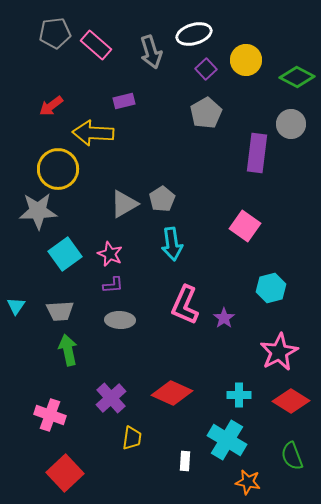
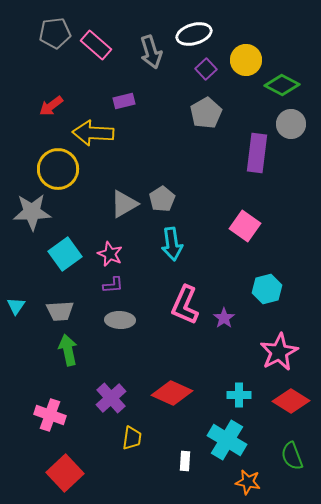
green diamond at (297, 77): moved 15 px left, 8 px down
gray star at (38, 211): moved 6 px left, 1 px down
cyan hexagon at (271, 288): moved 4 px left, 1 px down
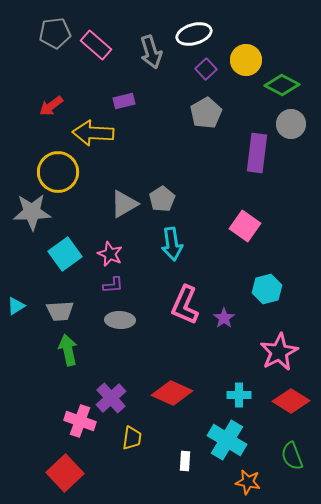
yellow circle at (58, 169): moved 3 px down
cyan triangle at (16, 306): rotated 24 degrees clockwise
pink cross at (50, 415): moved 30 px right, 6 px down
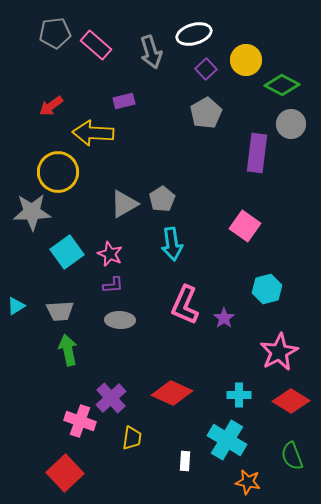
cyan square at (65, 254): moved 2 px right, 2 px up
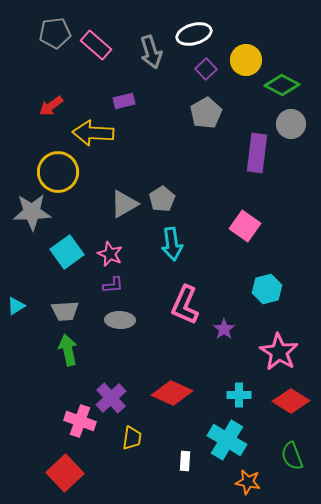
gray trapezoid at (60, 311): moved 5 px right
purple star at (224, 318): moved 11 px down
pink star at (279, 352): rotated 12 degrees counterclockwise
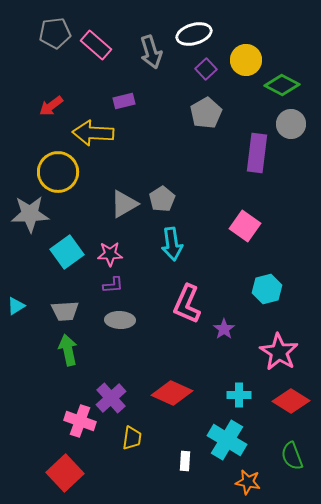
gray star at (32, 212): moved 2 px left, 2 px down
pink star at (110, 254): rotated 25 degrees counterclockwise
pink L-shape at (185, 305): moved 2 px right, 1 px up
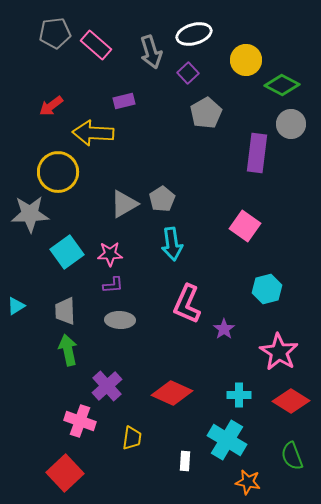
purple square at (206, 69): moved 18 px left, 4 px down
gray trapezoid at (65, 311): rotated 92 degrees clockwise
purple cross at (111, 398): moved 4 px left, 12 px up
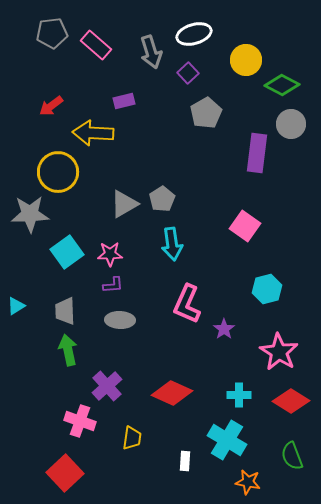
gray pentagon at (55, 33): moved 3 px left
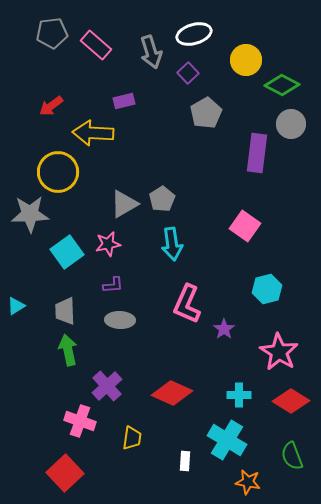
pink star at (110, 254): moved 2 px left, 10 px up; rotated 10 degrees counterclockwise
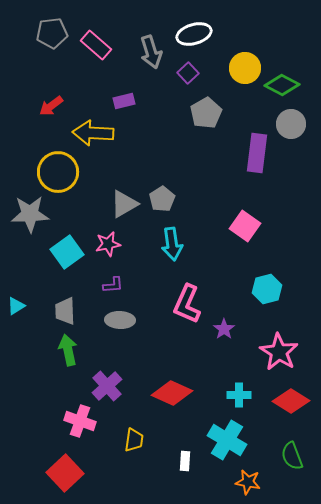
yellow circle at (246, 60): moved 1 px left, 8 px down
yellow trapezoid at (132, 438): moved 2 px right, 2 px down
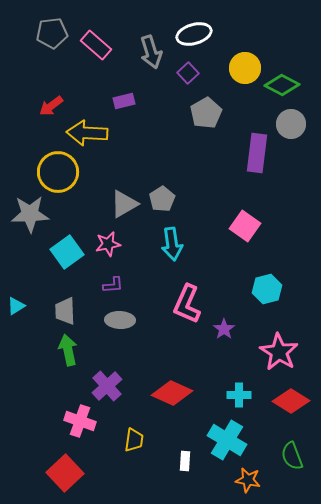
yellow arrow at (93, 133): moved 6 px left
orange star at (248, 482): moved 2 px up
